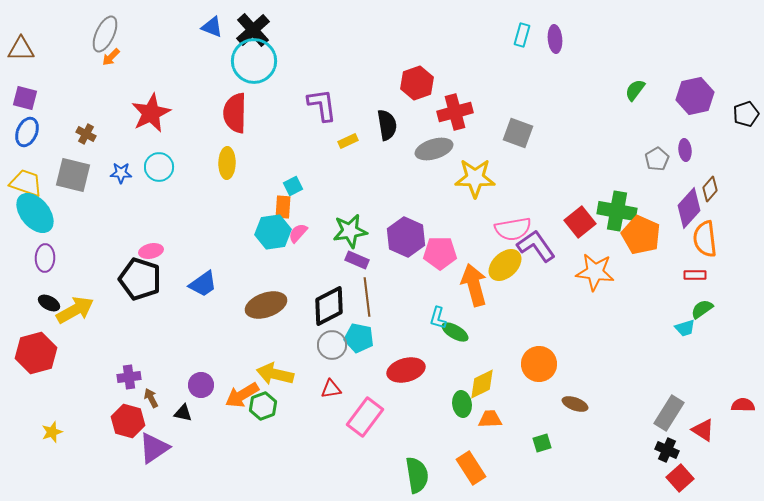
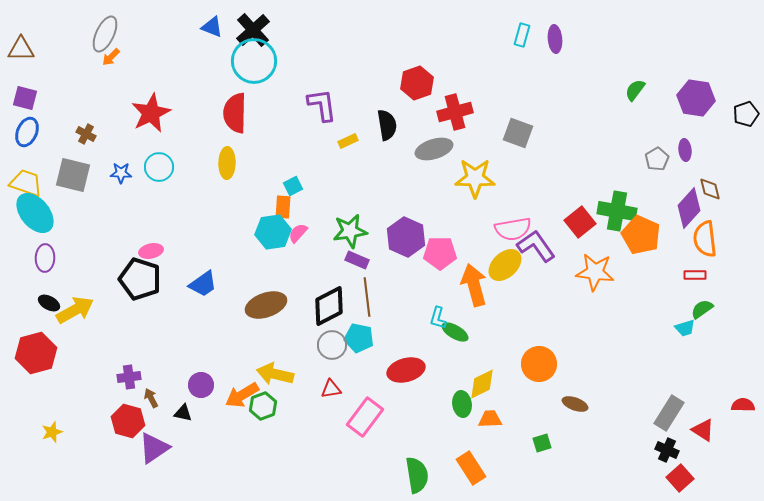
purple hexagon at (695, 96): moved 1 px right, 2 px down; rotated 21 degrees clockwise
brown diamond at (710, 189): rotated 55 degrees counterclockwise
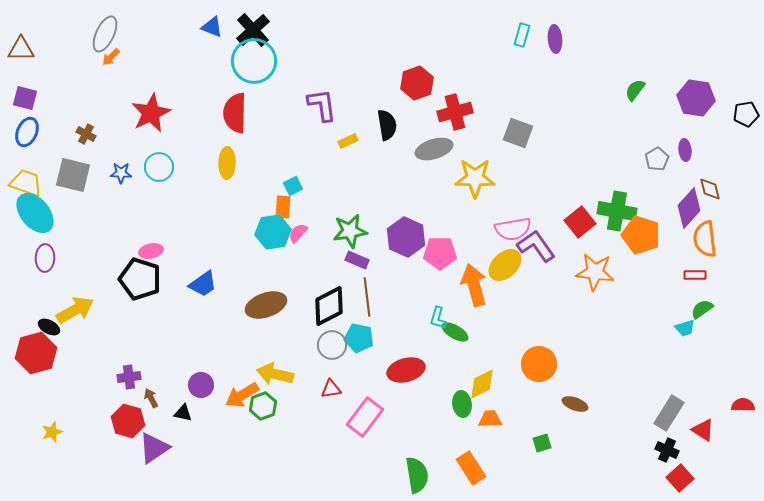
black pentagon at (746, 114): rotated 10 degrees clockwise
orange pentagon at (641, 235): rotated 6 degrees counterclockwise
black ellipse at (49, 303): moved 24 px down
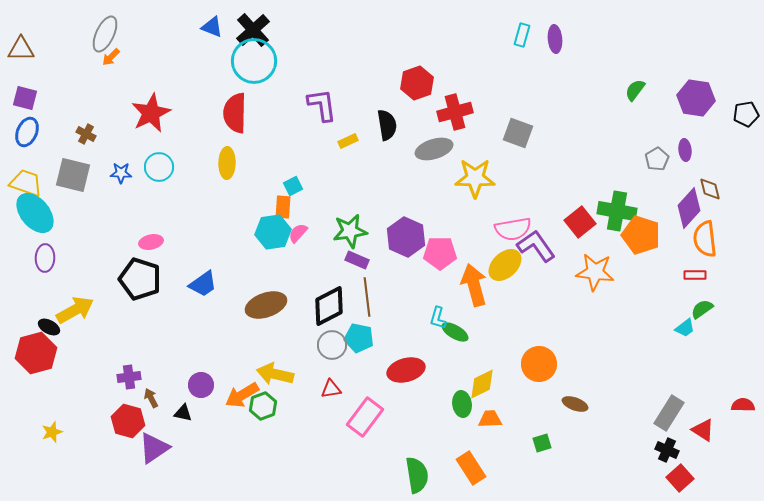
pink ellipse at (151, 251): moved 9 px up
cyan trapezoid at (685, 328): rotated 20 degrees counterclockwise
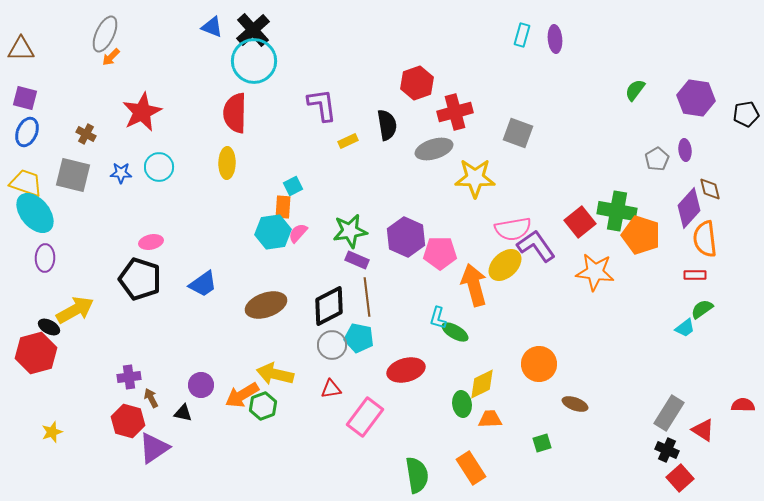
red star at (151, 113): moved 9 px left, 1 px up
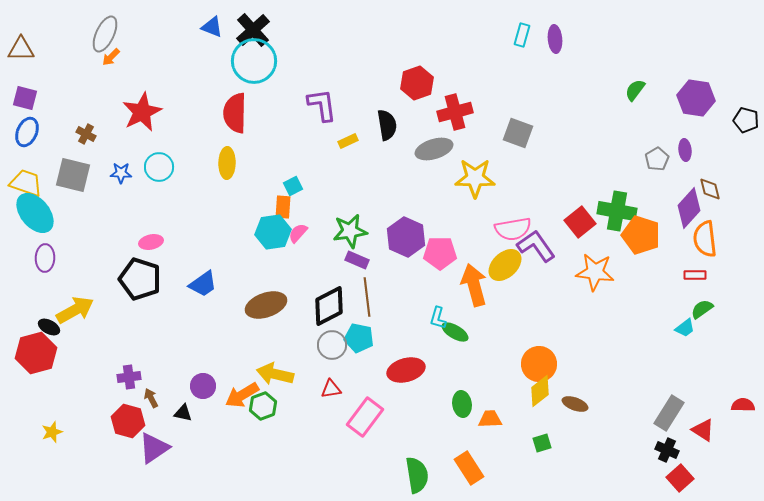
black pentagon at (746, 114): moved 6 px down; rotated 25 degrees clockwise
yellow diamond at (482, 384): moved 58 px right, 7 px down; rotated 12 degrees counterclockwise
purple circle at (201, 385): moved 2 px right, 1 px down
orange rectangle at (471, 468): moved 2 px left
